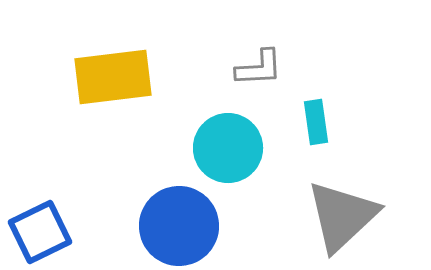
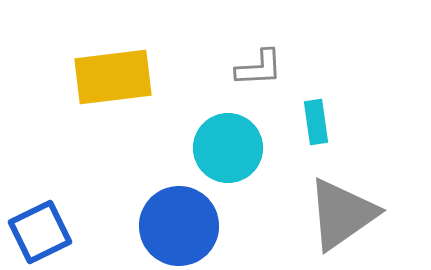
gray triangle: moved 2 px up; rotated 8 degrees clockwise
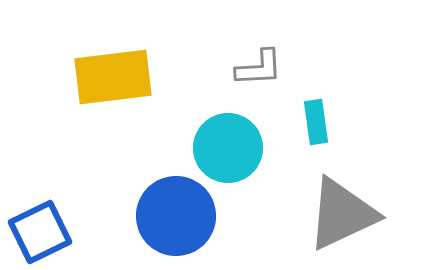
gray triangle: rotated 10 degrees clockwise
blue circle: moved 3 px left, 10 px up
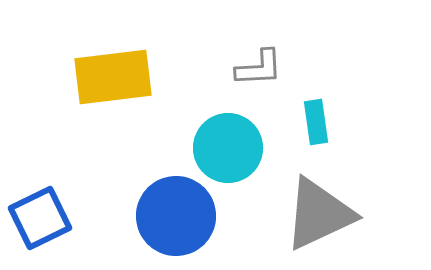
gray triangle: moved 23 px left
blue square: moved 14 px up
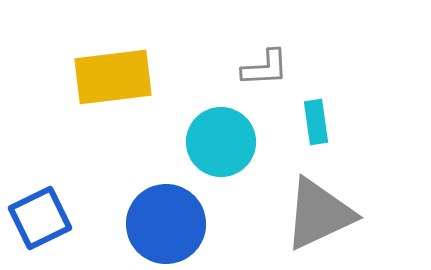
gray L-shape: moved 6 px right
cyan circle: moved 7 px left, 6 px up
blue circle: moved 10 px left, 8 px down
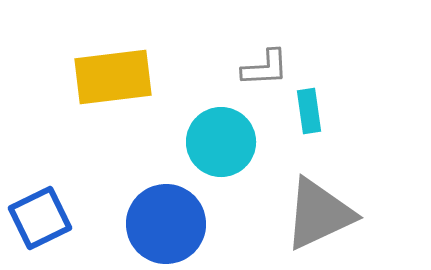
cyan rectangle: moved 7 px left, 11 px up
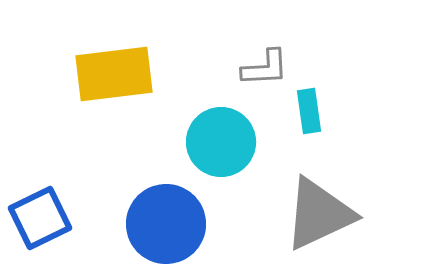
yellow rectangle: moved 1 px right, 3 px up
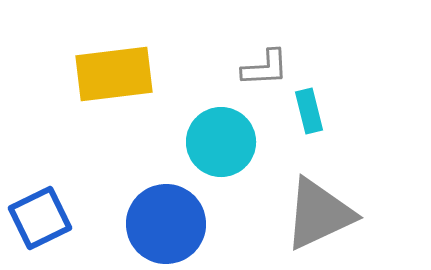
cyan rectangle: rotated 6 degrees counterclockwise
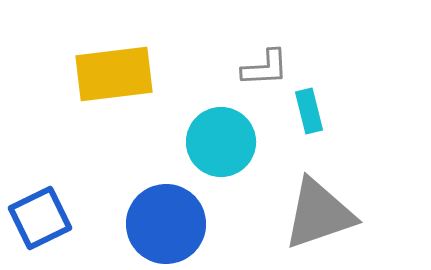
gray triangle: rotated 6 degrees clockwise
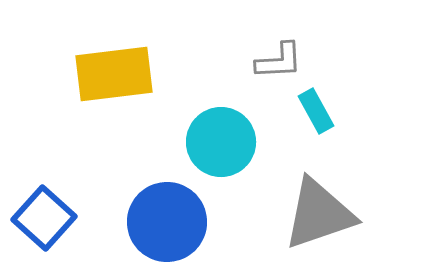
gray L-shape: moved 14 px right, 7 px up
cyan rectangle: moved 7 px right; rotated 15 degrees counterclockwise
blue square: moved 4 px right; rotated 22 degrees counterclockwise
blue circle: moved 1 px right, 2 px up
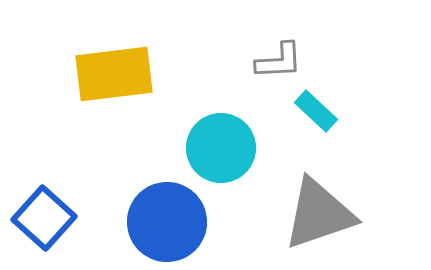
cyan rectangle: rotated 18 degrees counterclockwise
cyan circle: moved 6 px down
